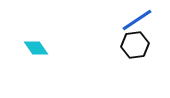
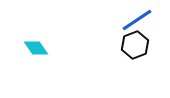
black hexagon: rotated 12 degrees counterclockwise
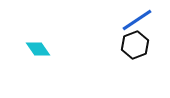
cyan diamond: moved 2 px right, 1 px down
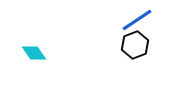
cyan diamond: moved 4 px left, 4 px down
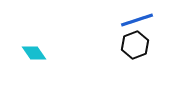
blue line: rotated 16 degrees clockwise
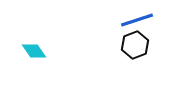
cyan diamond: moved 2 px up
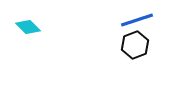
cyan diamond: moved 6 px left, 24 px up; rotated 10 degrees counterclockwise
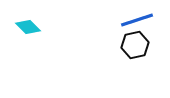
black hexagon: rotated 8 degrees clockwise
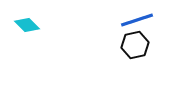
cyan diamond: moved 1 px left, 2 px up
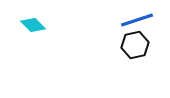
cyan diamond: moved 6 px right
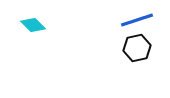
black hexagon: moved 2 px right, 3 px down
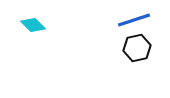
blue line: moved 3 px left
